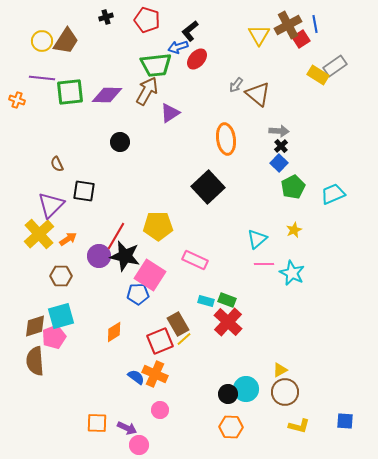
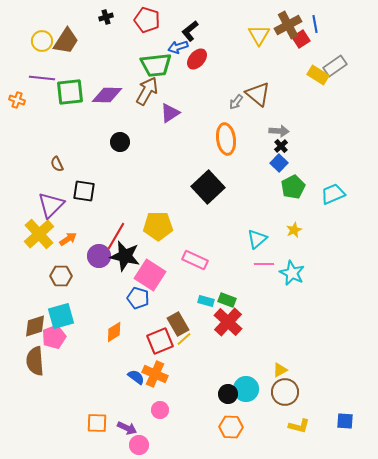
gray arrow at (236, 85): moved 17 px down
blue pentagon at (138, 294): moved 4 px down; rotated 20 degrees clockwise
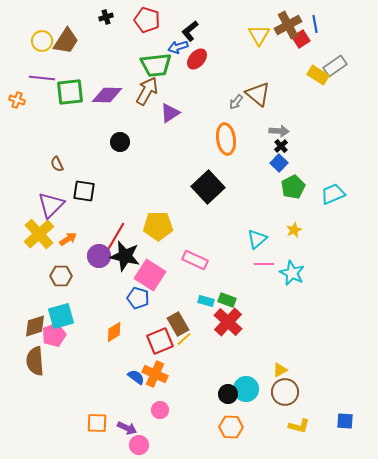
pink pentagon at (54, 337): moved 2 px up
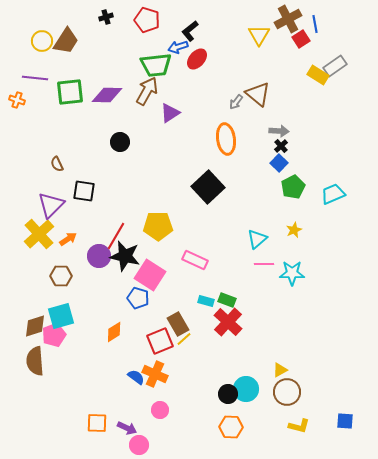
brown cross at (288, 25): moved 6 px up
purple line at (42, 78): moved 7 px left
cyan star at (292, 273): rotated 25 degrees counterclockwise
brown circle at (285, 392): moved 2 px right
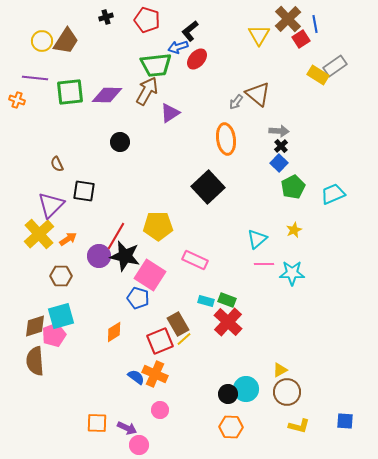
brown cross at (288, 19): rotated 16 degrees counterclockwise
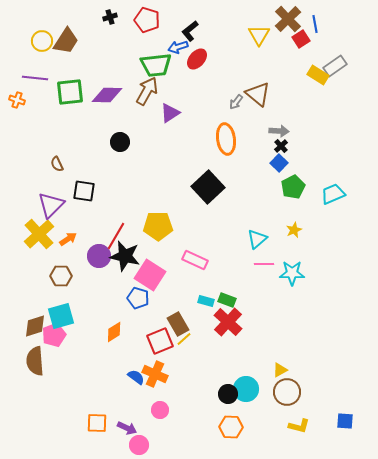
black cross at (106, 17): moved 4 px right
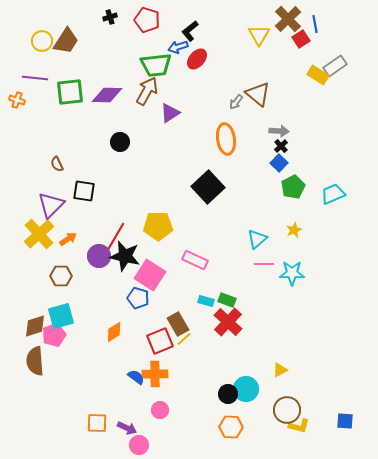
orange cross at (155, 374): rotated 25 degrees counterclockwise
brown circle at (287, 392): moved 18 px down
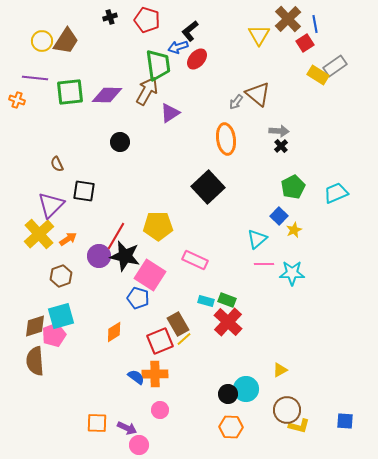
red square at (301, 39): moved 4 px right, 4 px down
green trapezoid at (156, 65): moved 2 px right; rotated 92 degrees counterclockwise
blue square at (279, 163): moved 53 px down
cyan trapezoid at (333, 194): moved 3 px right, 1 px up
brown hexagon at (61, 276): rotated 20 degrees counterclockwise
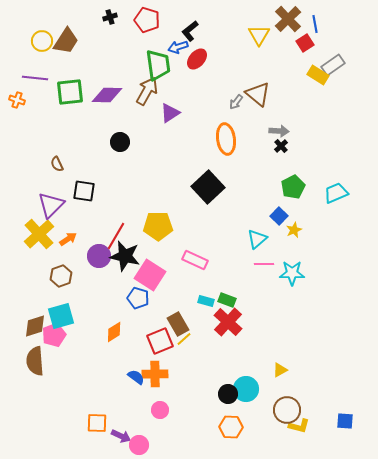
gray rectangle at (335, 66): moved 2 px left, 1 px up
purple arrow at (127, 428): moved 6 px left, 8 px down
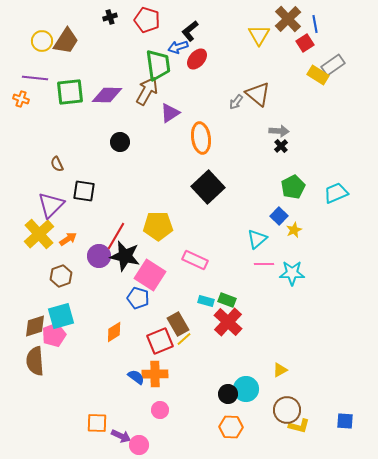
orange cross at (17, 100): moved 4 px right, 1 px up
orange ellipse at (226, 139): moved 25 px left, 1 px up
